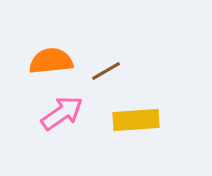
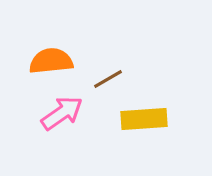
brown line: moved 2 px right, 8 px down
yellow rectangle: moved 8 px right, 1 px up
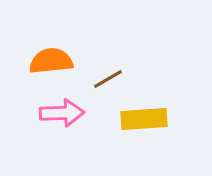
pink arrow: rotated 33 degrees clockwise
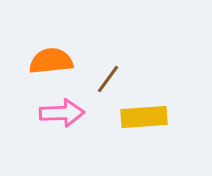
brown line: rotated 24 degrees counterclockwise
yellow rectangle: moved 2 px up
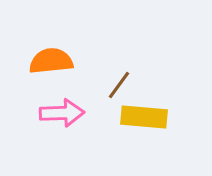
brown line: moved 11 px right, 6 px down
yellow rectangle: rotated 9 degrees clockwise
